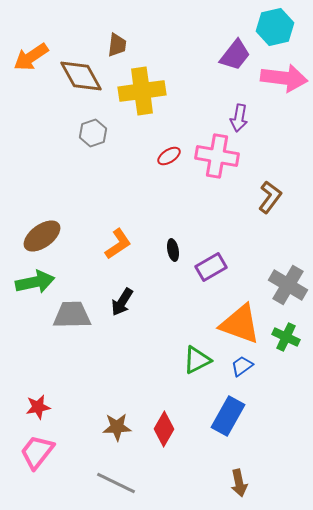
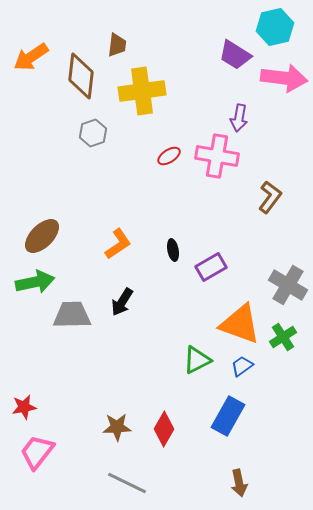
purple trapezoid: rotated 84 degrees clockwise
brown diamond: rotated 36 degrees clockwise
brown ellipse: rotated 9 degrees counterclockwise
green cross: moved 3 px left; rotated 32 degrees clockwise
red star: moved 14 px left
gray line: moved 11 px right
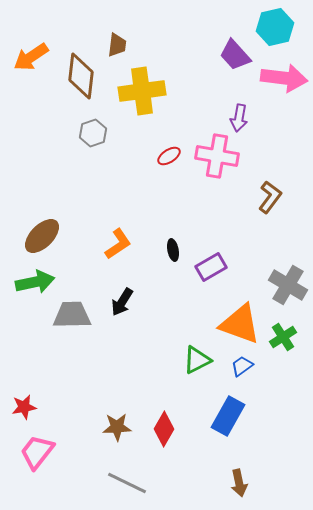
purple trapezoid: rotated 16 degrees clockwise
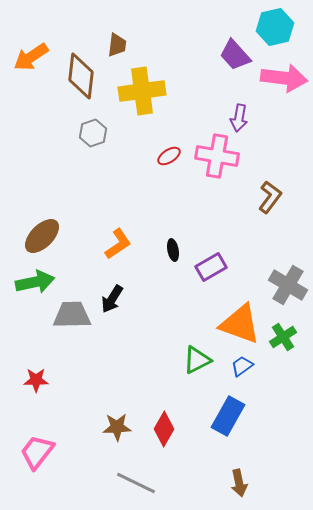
black arrow: moved 10 px left, 3 px up
red star: moved 12 px right, 27 px up; rotated 10 degrees clockwise
gray line: moved 9 px right
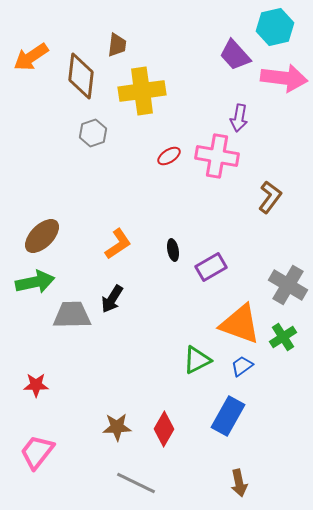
red star: moved 5 px down
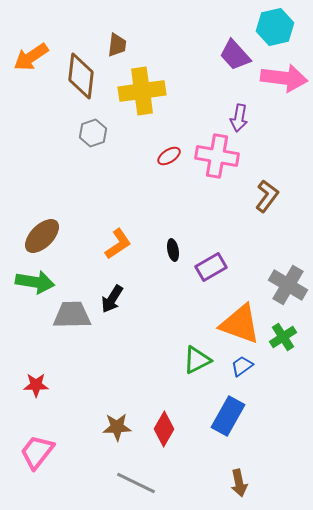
brown L-shape: moved 3 px left, 1 px up
green arrow: rotated 21 degrees clockwise
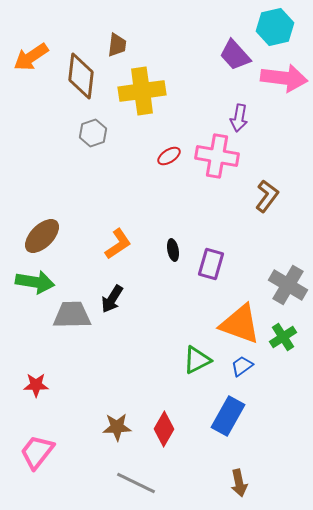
purple rectangle: moved 3 px up; rotated 44 degrees counterclockwise
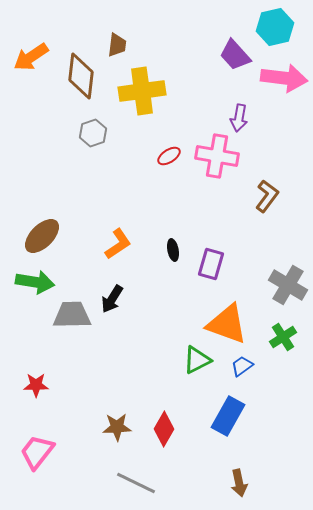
orange triangle: moved 13 px left
